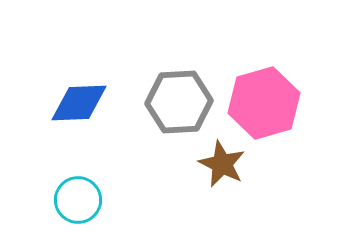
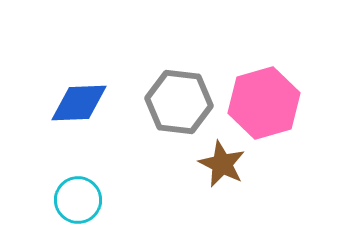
gray hexagon: rotated 10 degrees clockwise
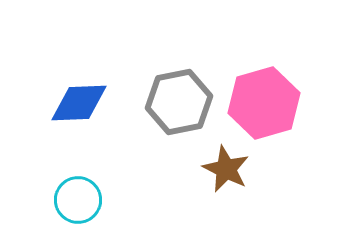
gray hexagon: rotated 18 degrees counterclockwise
brown star: moved 4 px right, 5 px down
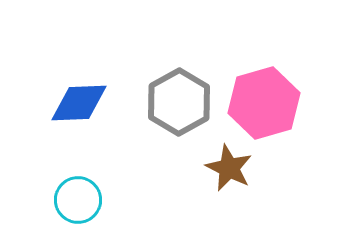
gray hexagon: rotated 18 degrees counterclockwise
brown star: moved 3 px right, 1 px up
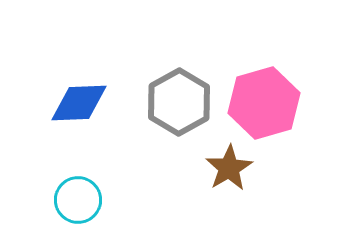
brown star: rotated 15 degrees clockwise
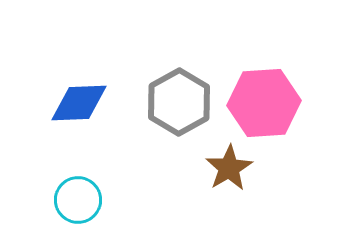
pink hexagon: rotated 12 degrees clockwise
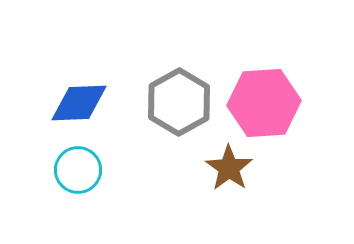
brown star: rotated 6 degrees counterclockwise
cyan circle: moved 30 px up
